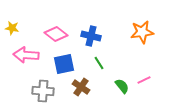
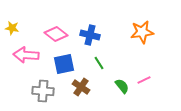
blue cross: moved 1 px left, 1 px up
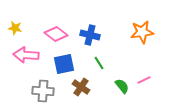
yellow star: moved 3 px right
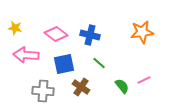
green line: rotated 16 degrees counterclockwise
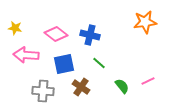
orange star: moved 3 px right, 10 px up
pink line: moved 4 px right, 1 px down
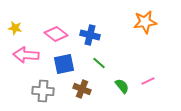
brown cross: moved 1 px right, 2 px down; rotated 12 degrees counterclockwise
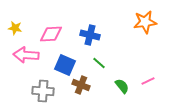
pink diamond: moved 5 px left; rotated 40 degrees counterclockwise
blue square: moved 1 px right, 1 px down; rotated 35 degrees clockwise
brown cross: moved 1 px left, 4 px up
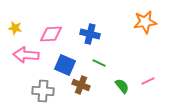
blue cross: moved 1 px up
green line: rotated 16 degrees counterclockwise
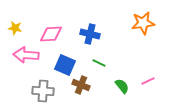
orange star: moved 2 px left, 1 px down
